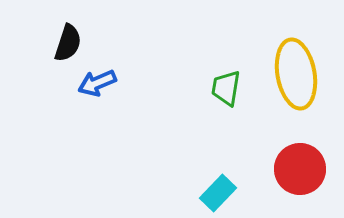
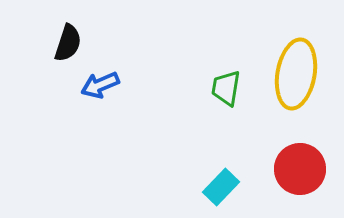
yellow ellipse: rotated 20 degrees clockwise
blue arrow: moved 3 px right, 2 px down
cyan rectangle: moved 3 px right, 6 px up
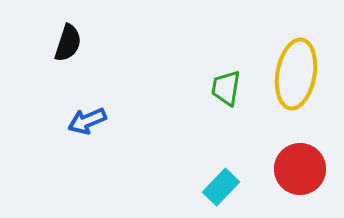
blue arrow: moved 13 px left, 36 px down
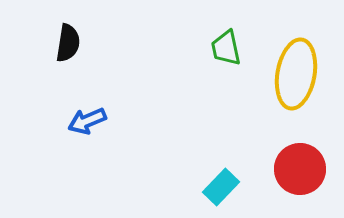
black semicircle: rotated 9 degrees counterclockwise
green trapezoid: moved 40 px up; rotated 21 degrees counterclockwise
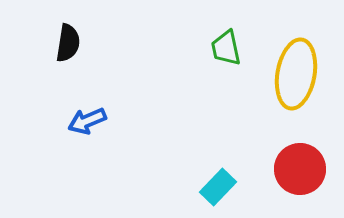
cyan rectangle: moved 3 px left
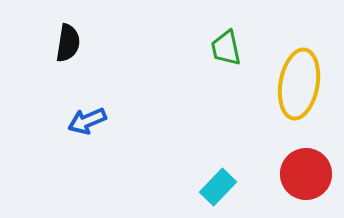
yellow ellipse: moved 3 px right, 10 px down
red circle: moved 6 px right, 5 px down
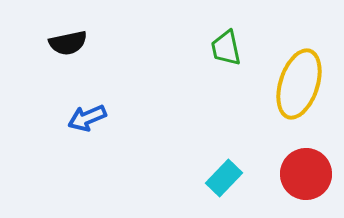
black semicircle: rotated 69 degrees clockwise
yellow ellipse: rotated 8 degrees clockwise
blue arrow: moved 3 px up
cyan rectangle: moved 6 px right, 9 px up
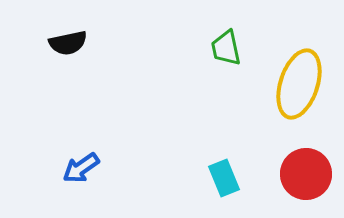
blue arrow: moved 6 px left, 50 px down; rotated 12 degrees counterclockwise
cyan rectangle: rotated 66 degrees counterclockwise
